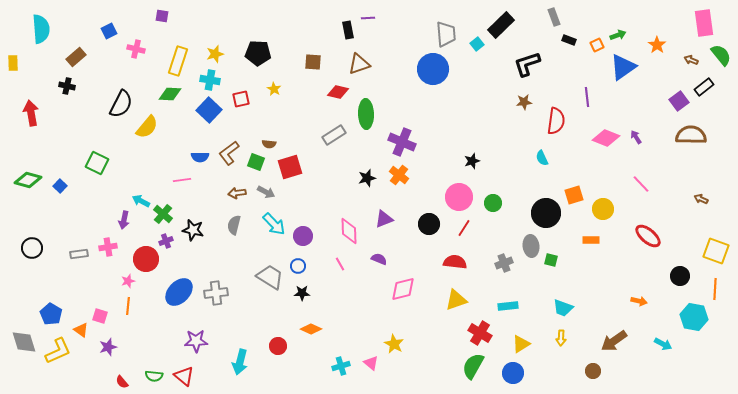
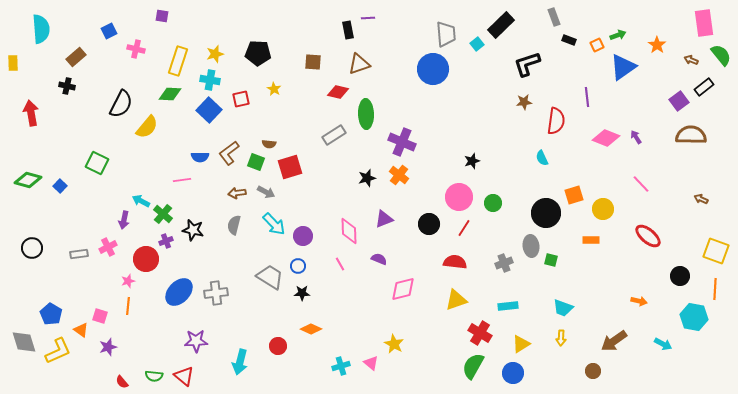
pink cross at (108, 247): rotated 18 degrees counterclockwise
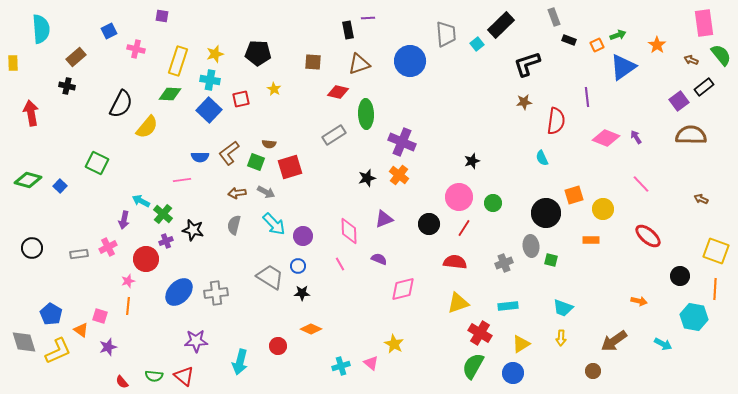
blue circle at (433, 69): moved 23 px left, 8 px up
yellow triangle at (456, 300): moved 2 px right, 3 px down
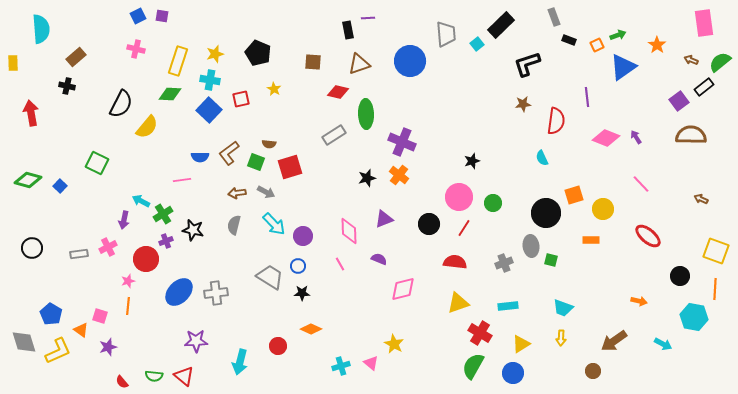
blue square at (109, 31): moved 29 px right, 15 px up
black pentagon at (258, 53): rotated 20 degrees clockwise
green semicircle at (721, 55): moved 1 px left, 7 px down; rotated 90 degrees counterclockwise
brown star at (524, 102): moved 1 px left, 2 px down
green cross at (163, 214): rotated 18 degrees clockwise
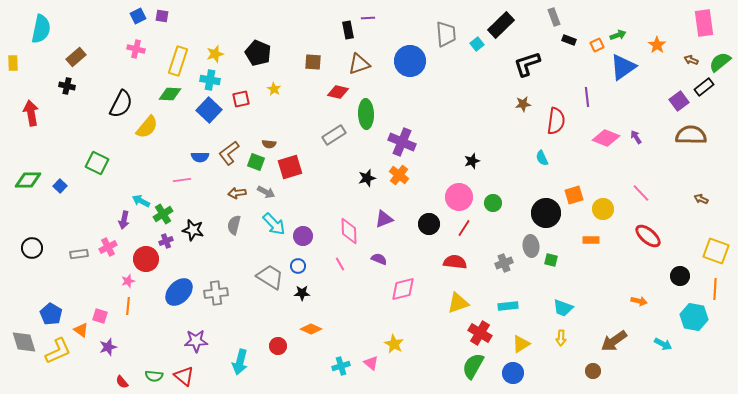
cyan semicircle at (41, 29): rotated 16 degrees clockwise
green diamond at (28, 180): rotated 16 degrees counterclockwise
pink line at (641, 184): moved 9 px down
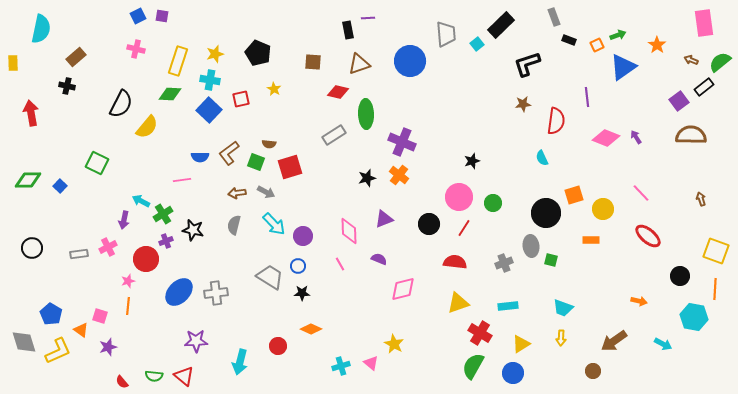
brown arrow at (701, 199): rotated 48 degrees clockwise
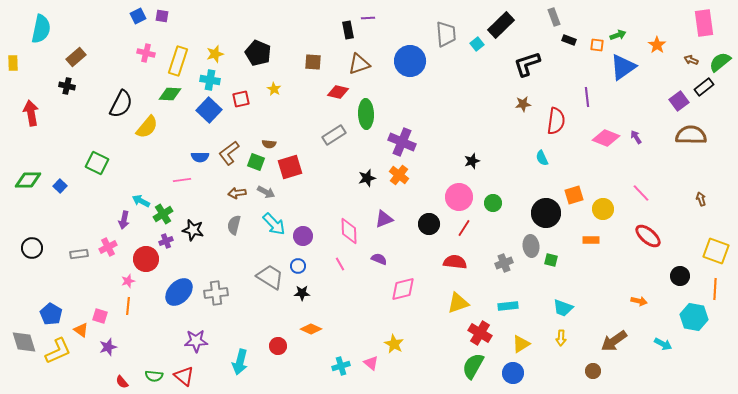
orange square at (597, 45): rotated 32 degrees clockwise
pink cross at (136, 49): moved 10 px right, 4 px down
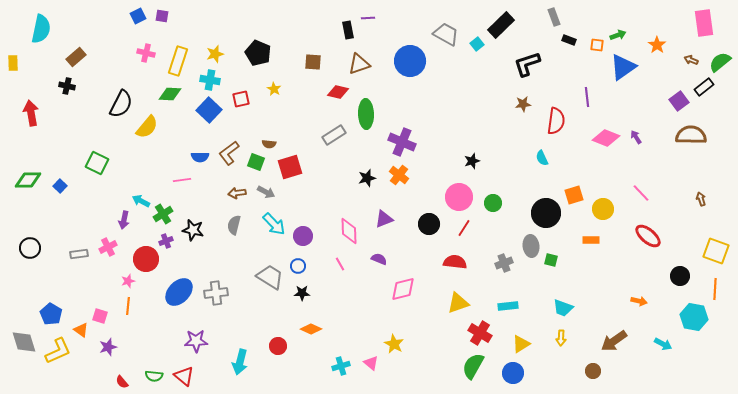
gray trapezoid at (446, 34): rotated 56 degrees counterclockwise
black circle at (32, 248): moved 2 px left
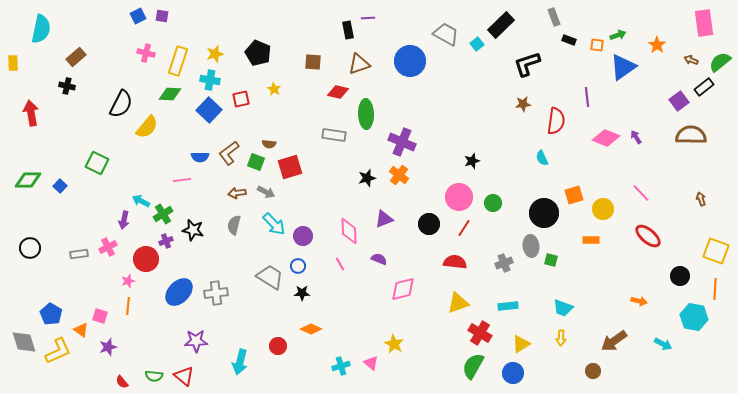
gray rectangle at (334, 135): rotated 40 degrees clockwise
black circle at (546, 213): moved 2 px left
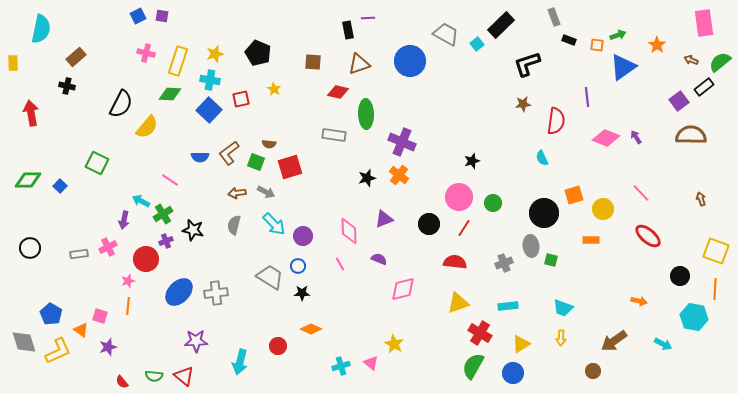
pink line at (182, 180): moved 12 px left; rotated 42 degrees clockwise
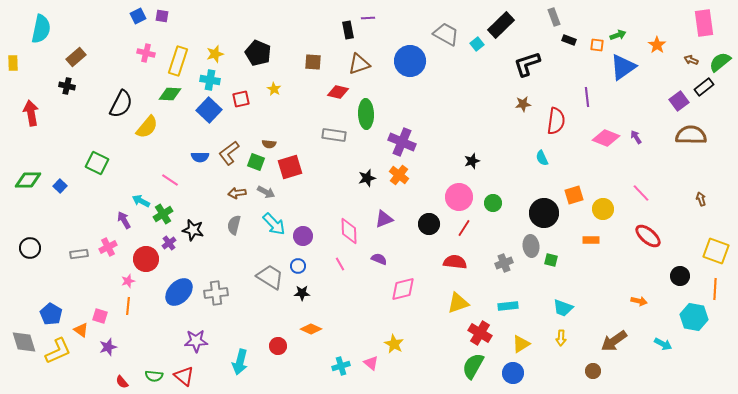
purple arrow at (124, 220): rotated 138 degrees clockwise
purple cross at (166, 241): moved 3 px right, 2 px down; rotated 16 degrees counterclockwise
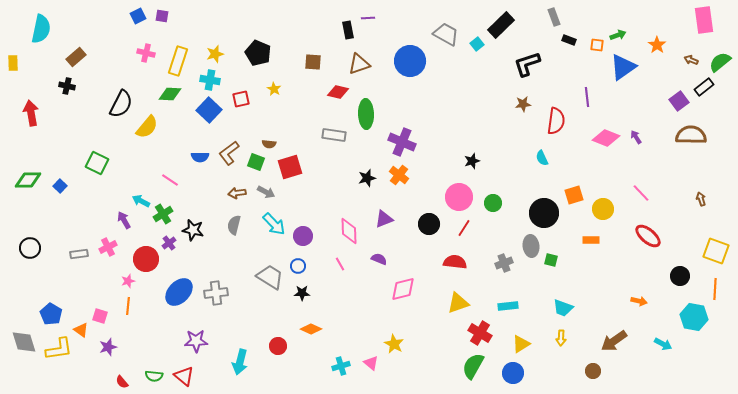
pink rectangle at (704, 23): moved 3 px up
yellow L-shape at (58, 351): moved 1 px right, 2 px up; rotated 16 degrees clockwise
